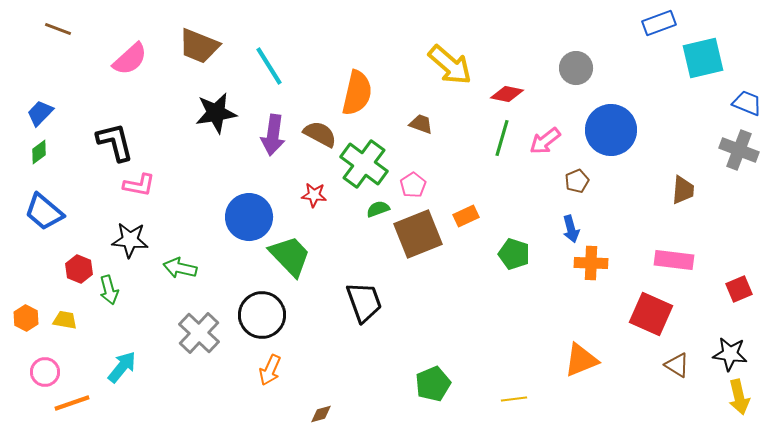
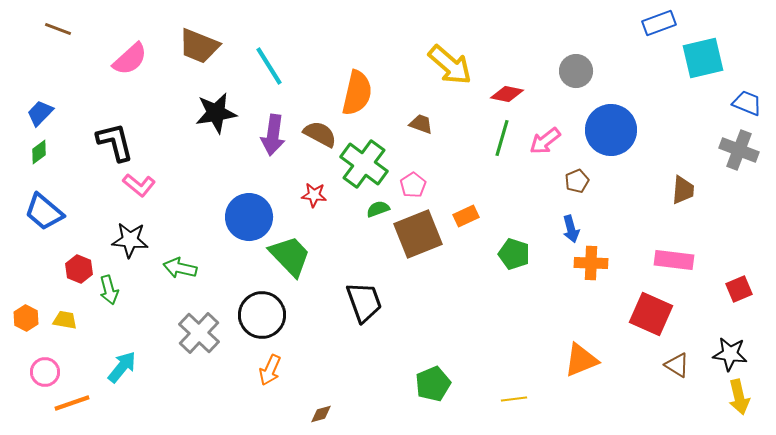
gray circle at (576, 68): moved 3 px down
pink L-shape at (139, 185): rotated 28 degrees clockwise
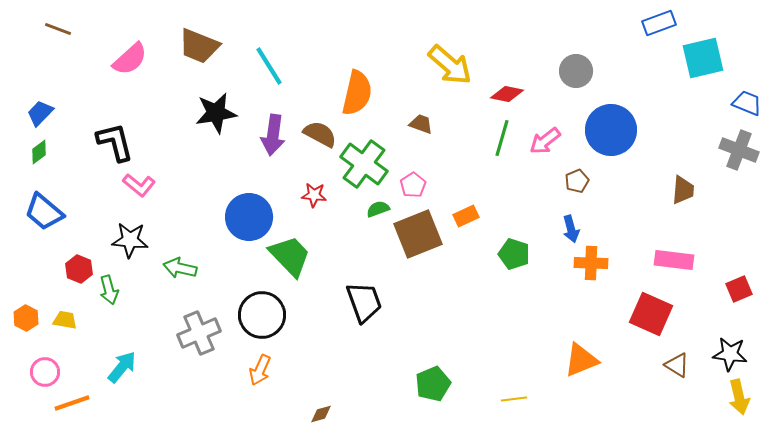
gray cross at (199, 333): rotated 24 degrees clockwise
orange arrow at (270, 370): moved 10 px left
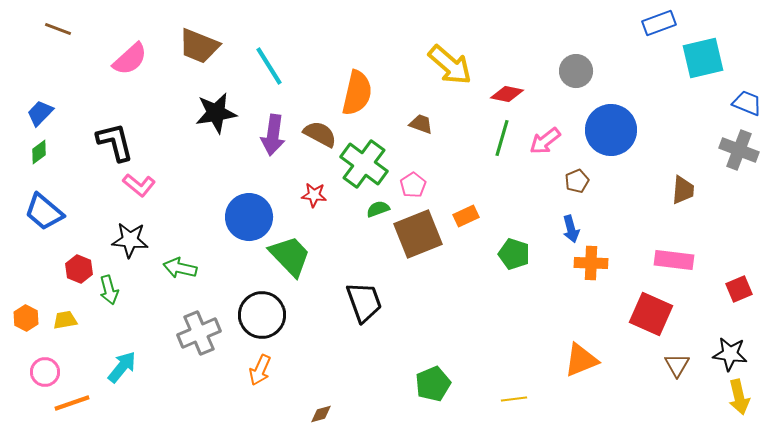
yellow trapezoid at (65, 320): rotated 20 degrees counterclockwise
brown triangle at (677, 365): rotated 28 degrees clockwise
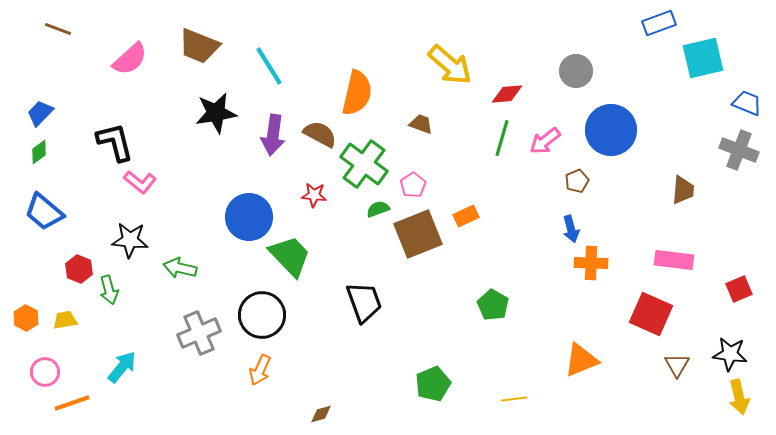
red diamond at (507, 94): rotated 16 degrees counterclockwise
pink L-shape at (139, 185): moved 1 px right, 3 px up
green pentagon at (514, 254): moved 21 px left, 51 px down; rotated 12 degrees clockwise
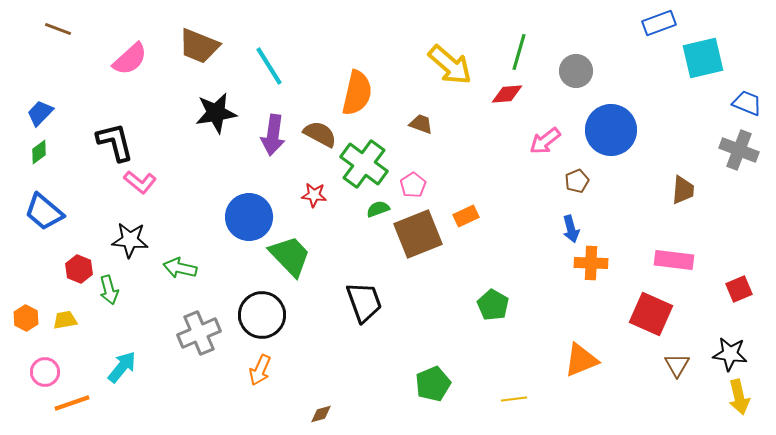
green line at (502, 138): moved 17 px right, 86 px up
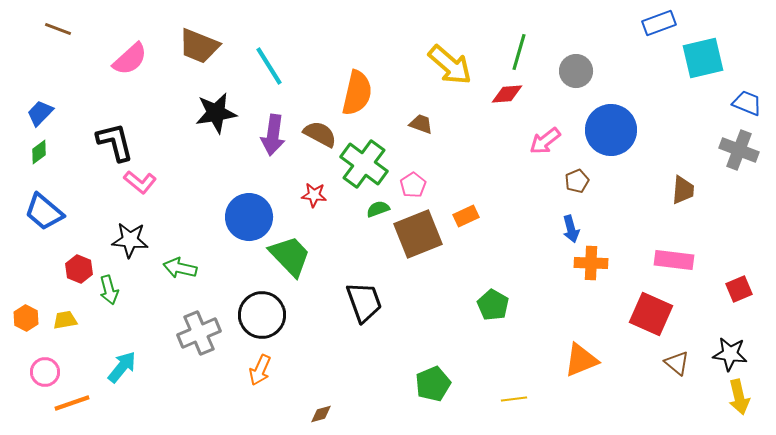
brown triangle at (677, 365): moved 2 px up; rotated 20 degrees counterclockwise
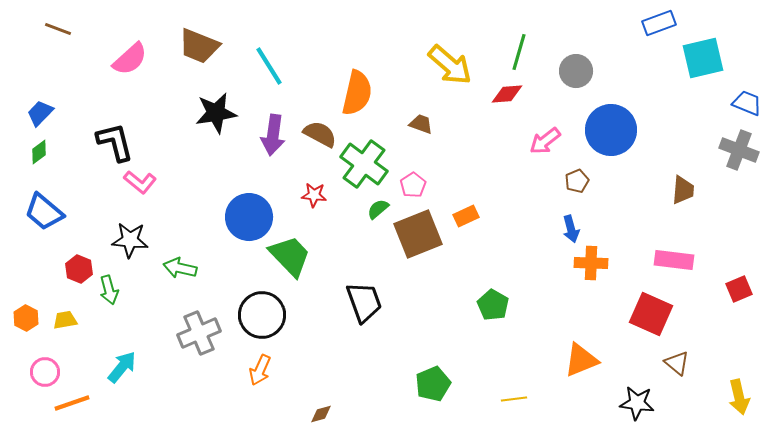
green semicircle at (378, 209): rotated 20 degrees counterclockwise
black star at (730, 354): moved 93 px left, 49 px down
